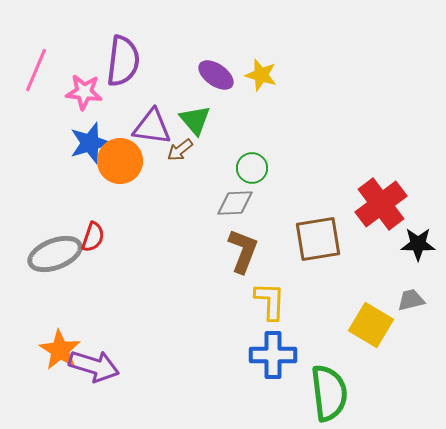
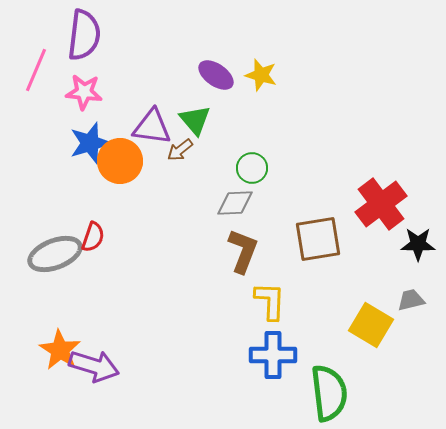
purple semicircle: moved 39 px left, 26 px up
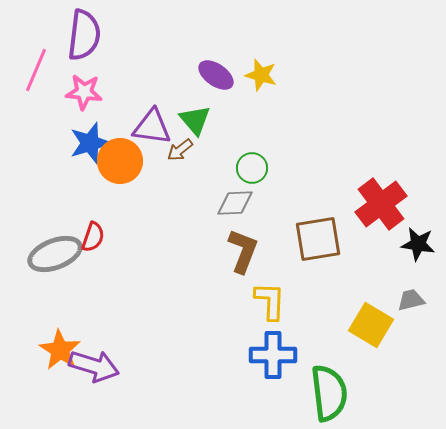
black star: rotated 8 degrees clockwise
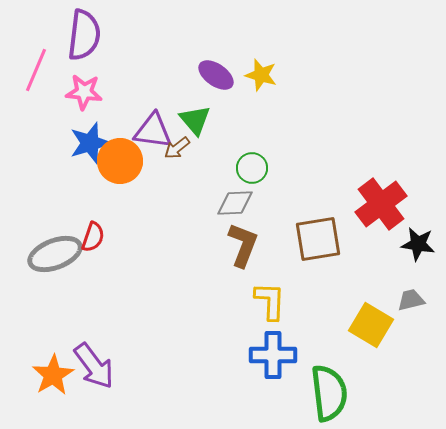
purple triangle: moved 1 px right, 4 px down
brown arrow: moved 3 px left, 2 px up
brown L-shape: moved 6 px up
orange star: moved 7 px left, 25 px down; rotated 9 degrees clockwise
purple arrow: rotated 36 degrees clockwise
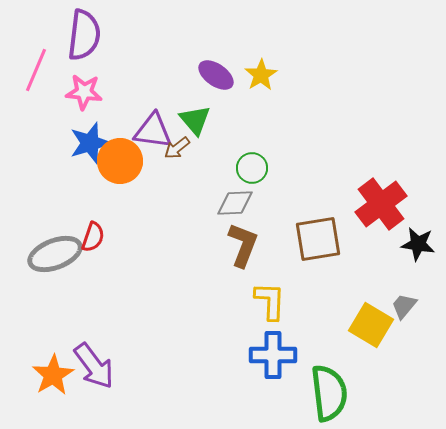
yellow star: rotated 24 degrees clockwise
gray trapezoid: moved 7 px left, 6 px down; rotated 36 degrees counterclockwise
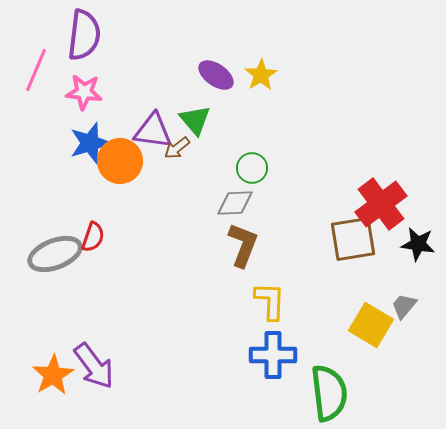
brown square: moved 35 px right
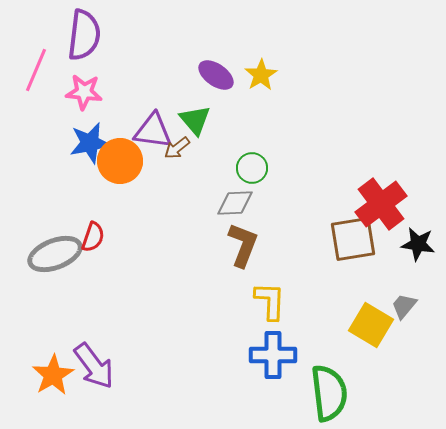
blue star: rotated 6 degrees clockwise
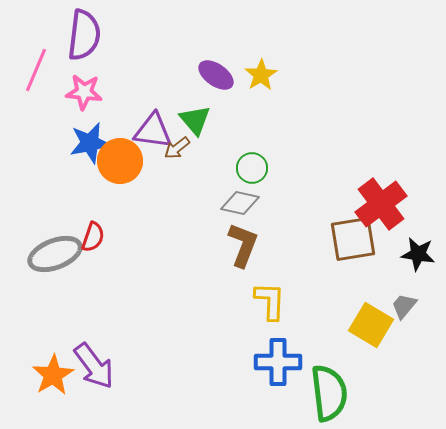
gray diamond: moved 5 px right; rotated 15 degrees clockwise
black star: moved 10 px down
blue cross: moved 5 px right, 7 px down
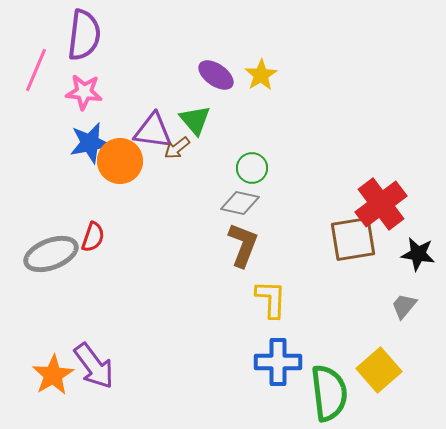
gray ellipse: moved 4 px left
yellow L-shape: moved 1 px right, 2 px up
yellow square: moved 8 px right, 45 px down; rotated 18 degrees clockwise
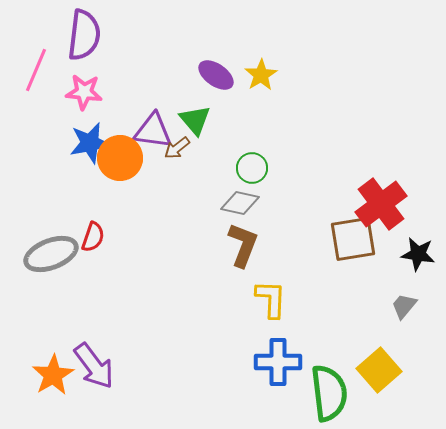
orange circle: moved 3 px up
